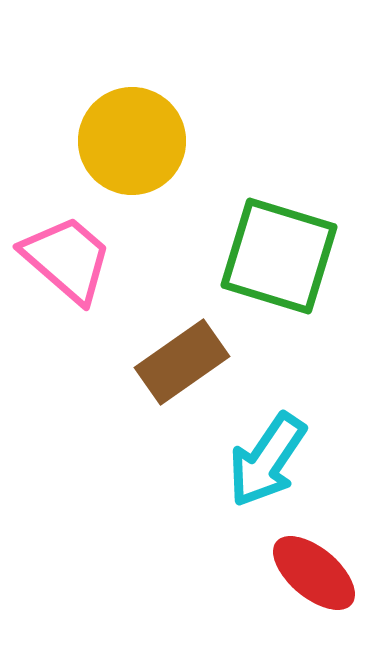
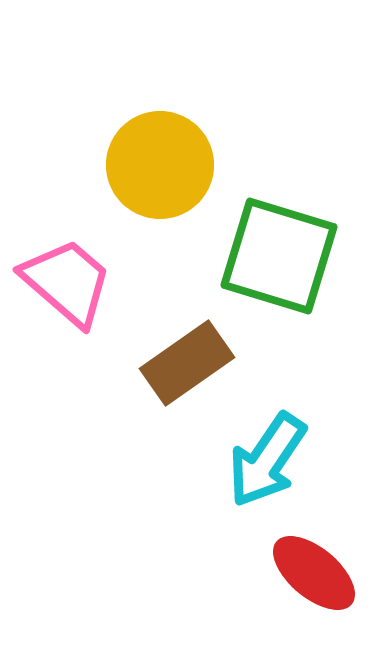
yellow circle: moved 28 px right, 24 px down
pink trapezoid: moved 23 px down
brown rectangle: moved 5 px right, 1 px down
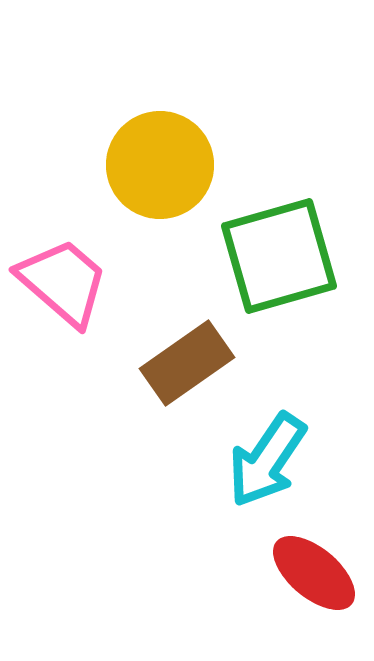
green square: rotated 33 degrees counterclockwise
pink trapezoid: moved 4 px left
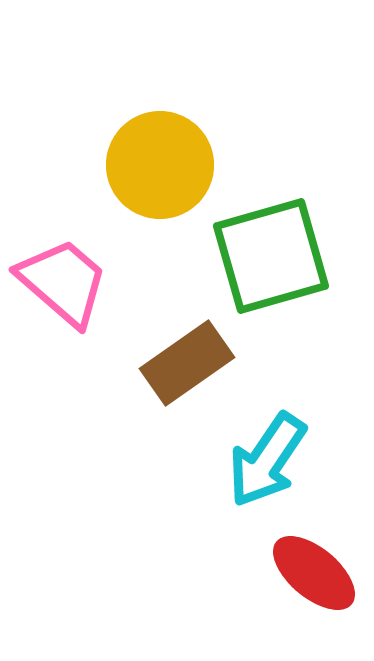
green square: moved 8 px left
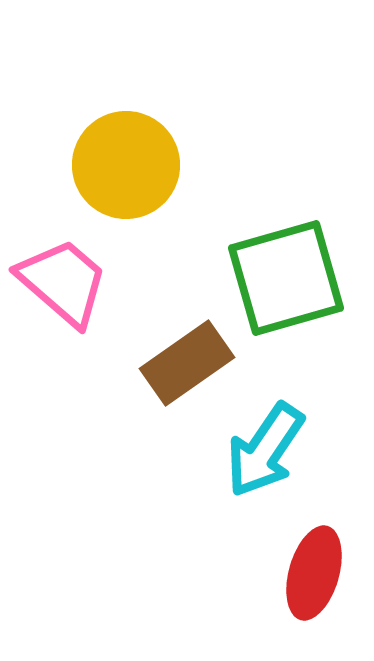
yellow circle: moved 34 px left
green square: moved 15 px right, 22 px down
cyan arrow: moved 2 px left, 10 px up
red ellipse: rotated 66 degrees clockwise
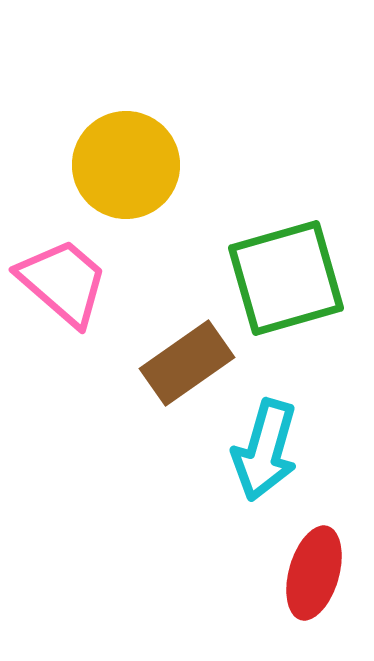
cyan arrow: rotated 18 degrees counterclockwise
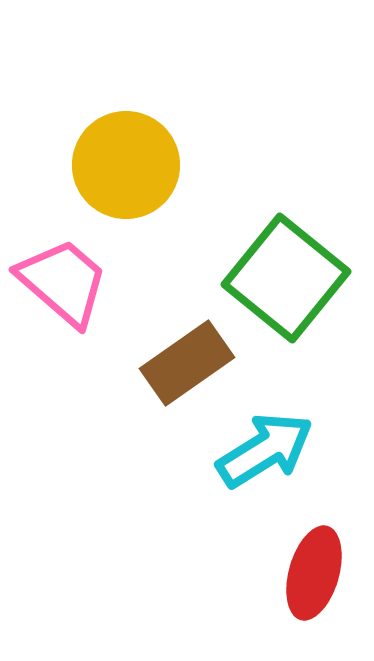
green square: rotated 35 degrees counterclockwise
cyan arrow: rotated 138 degrees counterclockwise
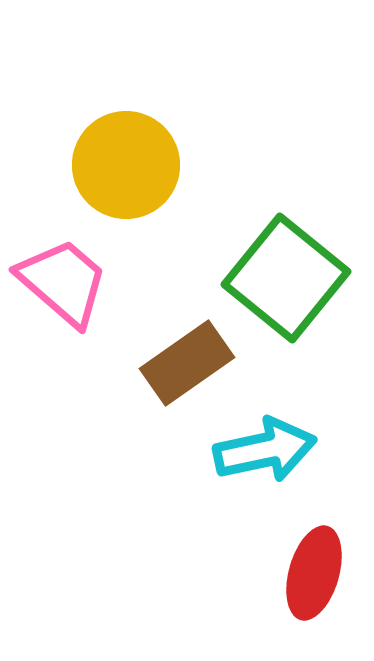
cyan arrow: rotated 20 degrees clockwise
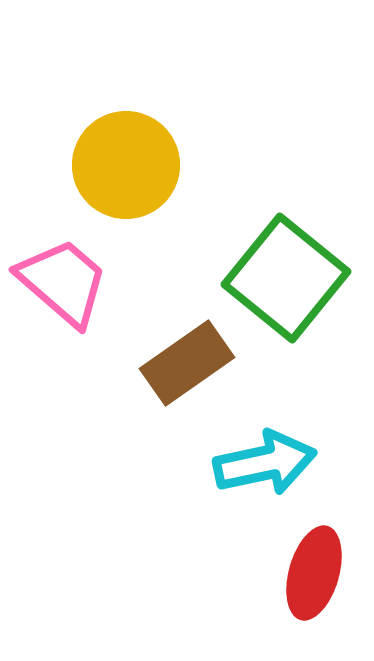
cyan arrow: moved 13 px down
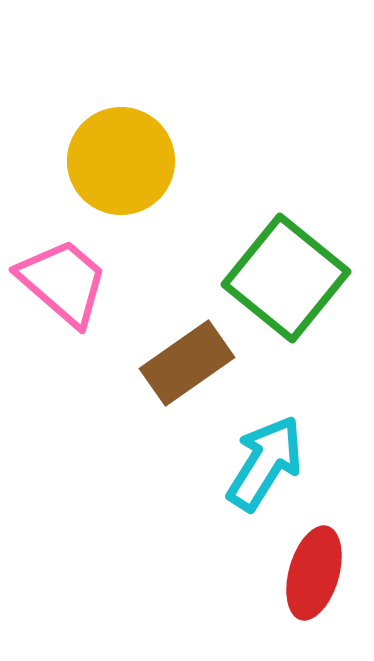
yellow circle: moved 5 px left, 4 px up
cyan arrow: rotated 46 degrees counterclockwise
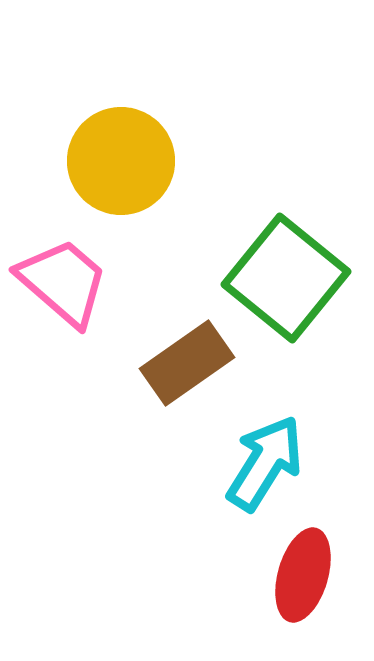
red ellipse: moved 11 px left, 2 px down
